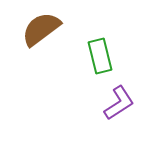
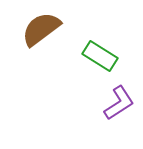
green rectangle: rotated 44 degrees counterclockwise
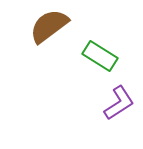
brown semicircle: moved 8 px right, 3 px up
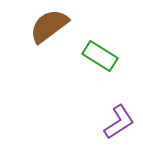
purple L-shape: moved 19 px down
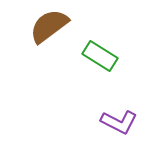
purple L-shape: rotated 60 degrees clockwise
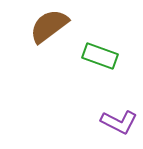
green rectangle: rotated 12 degrees counterclockwise
